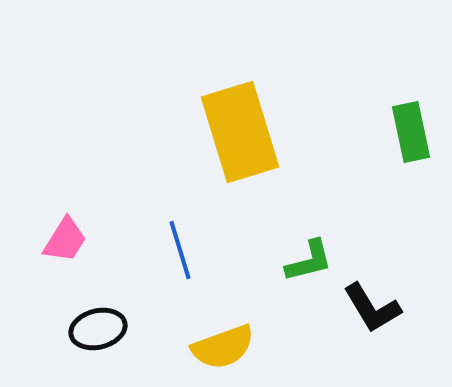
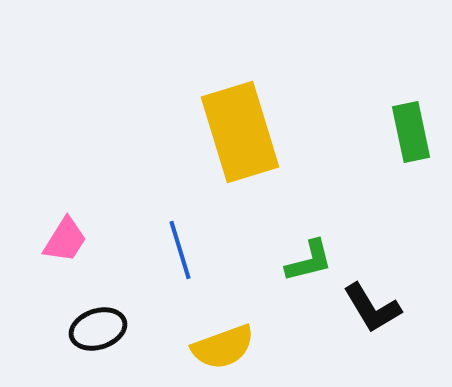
black ellipse: rotated 4 degrees counterclockwise
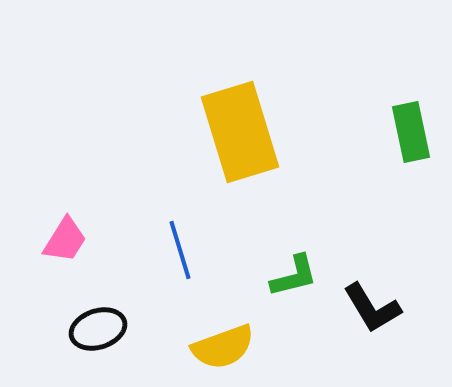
green L-shape: moved 15 px left, 15 px down
